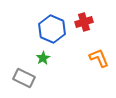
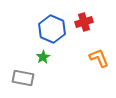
green star: moved 1 px up
gray rectangle: moved 1 px left; rotated 15 degrees counterclockwise
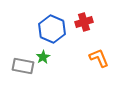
gray rectangle: moved 12 px up
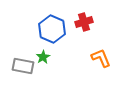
orange L-shape: moved 2 px right
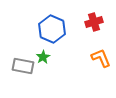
red cross: moved 10 px right
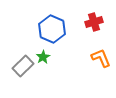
gray rectangle: rotated 55 degrees counterclockwise
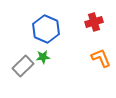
blue hexagon: moved 6 px left
green star: rotated 24 degrees clockwise
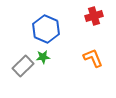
red cross: moved 6 px up
orange L-shape: moved 8 px left
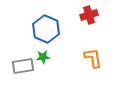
red cross: moved 5 px left, 1 px up
orange L-shape: rotated 15 degrees clockwise
gray rectangle: rotated 35 degrees clockwise
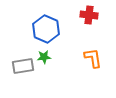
red cross: rotated 24 degrees clockwise
green star: moved 1 px right
